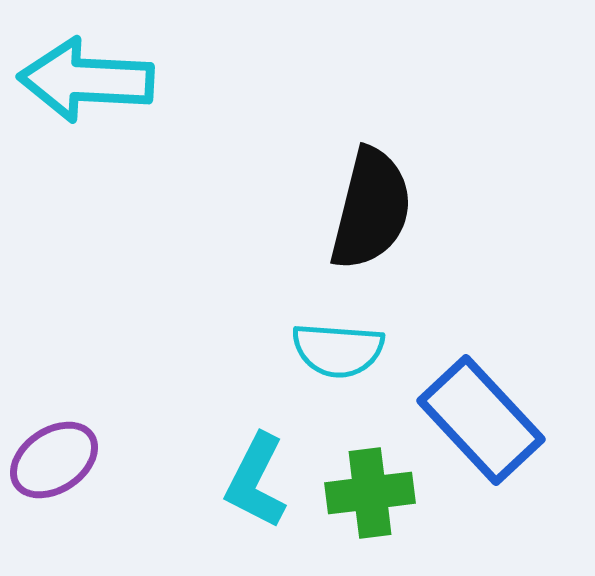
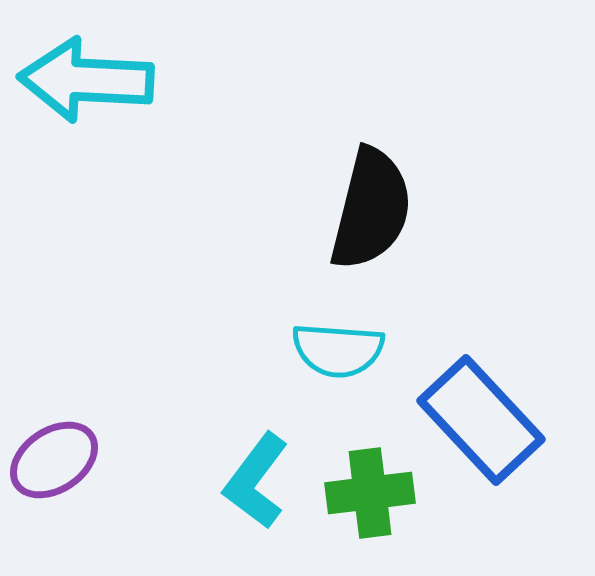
cyan L-shape: rotated 10 degrees clockwise
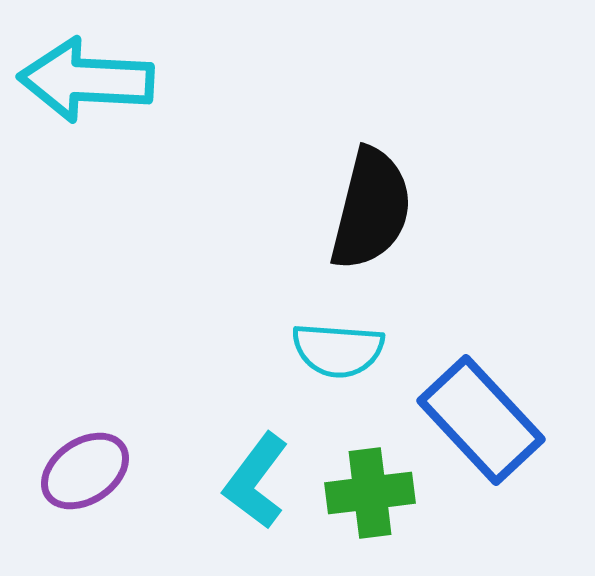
purple ellipse: moved 31 px right, 11 px down
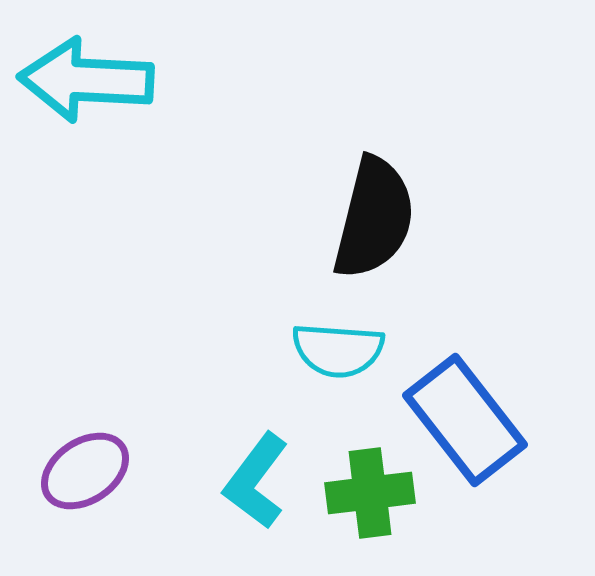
black semicircle: moved 3 px right, 9 px down
blue rectangle: moved 16 px left; rotated 5 degrees clockwise
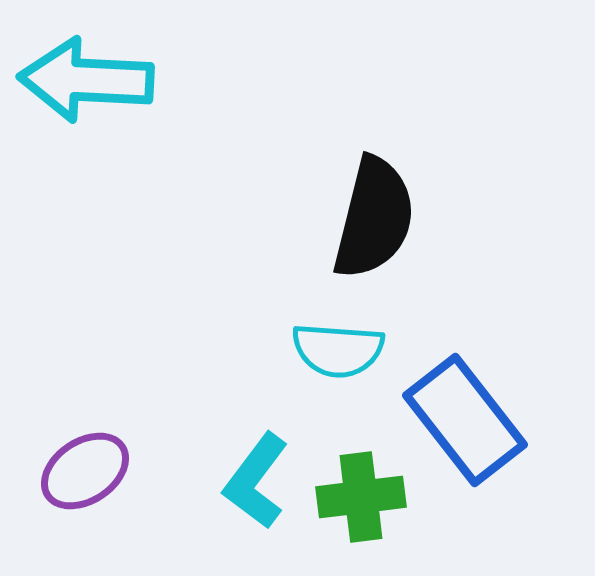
green cross: moved 9 px left, 4 px down
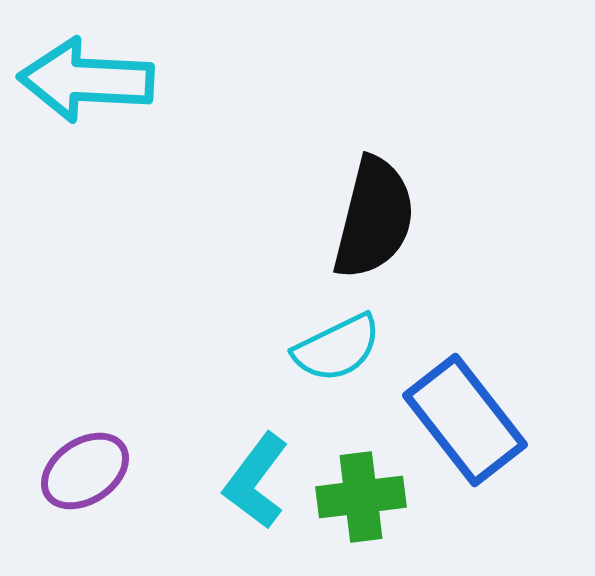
cyan semicircle: moved 1 px left, 2 px up; rotated 30 degrees counterclockwise
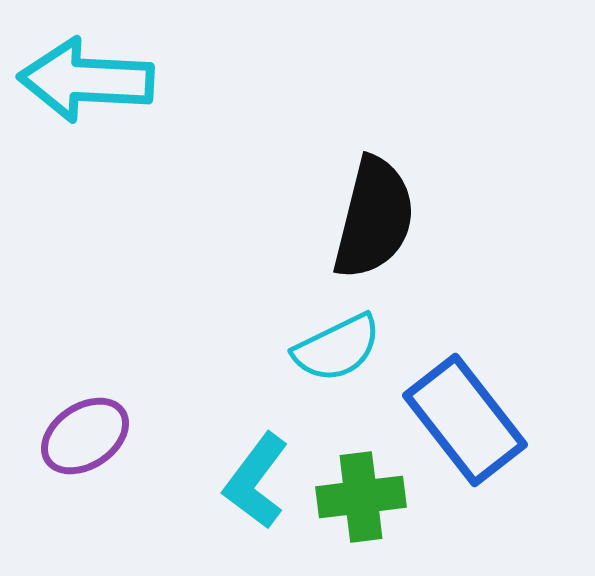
purple ellipse: moved 35 px up
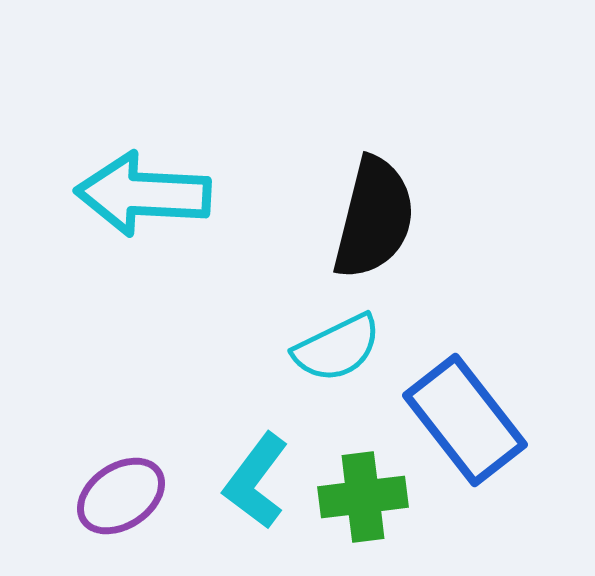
cyan arrow: moved 57 px right, 114 px down
purple ellipse: moved 36 px right, 60 px down
green cross: moved 2 px right
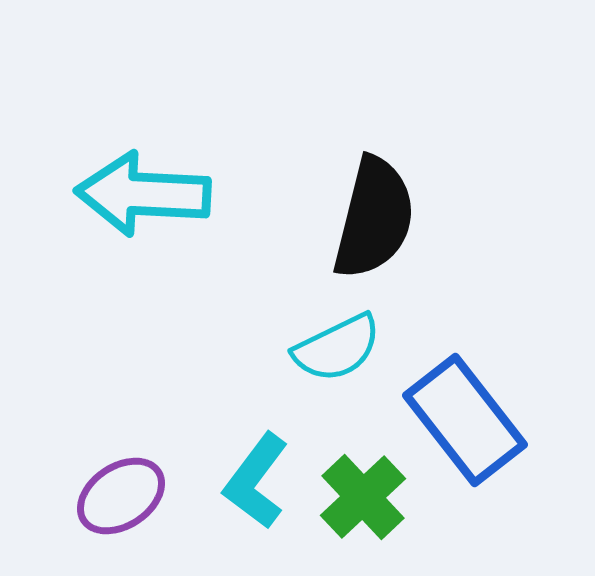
green cross: rotated 36 degrees counterclockwise
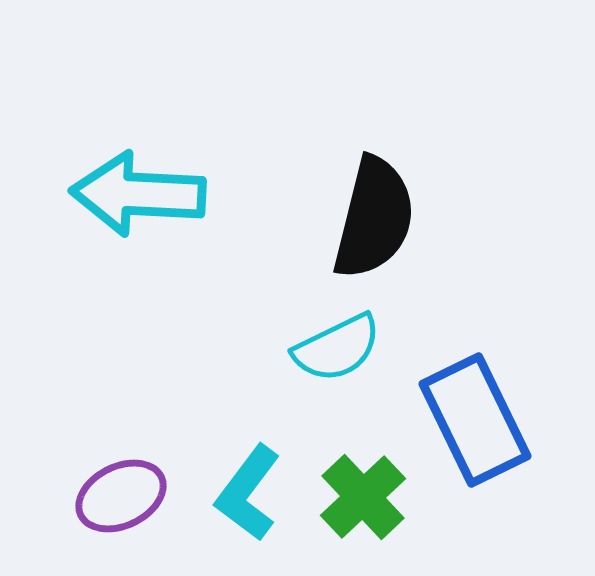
cyan arrow: moved 5 px left
blue rectangle: moved 10 px right; rotated 12 degrees clockwise
cyan L-shape: moved 8 px left, 12 px down
purple ellipse: rotated 8 degrees clockwise
